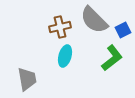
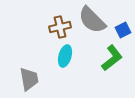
gray semicircle: moved 2 px left
gray trapezoid: moved 2 px right
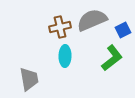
gray semicircle: rotated 112 degrees clockwise
cyan ellipse: rotated 15 degrees counterclockwise
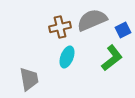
cyan ellipse: moved 2 px right, 1 px down; rotated 20 degrees clockwise
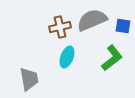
blue square: moved 4 px up; rotated 35 degrees clockwise
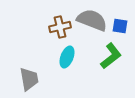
gray semicircle: rotated 44 degrees clockwise
blue square: moved 3 px left
green L-shape: moved 1 px left, 2 px up
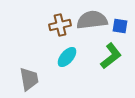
gray semicircle: rotated 28 degrees counterclockwise
brown cross: moved 2 px up
cyan ellipse: rotated 20 degrees clockwise
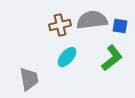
green L-shape: moved 1 px right, 2 px down
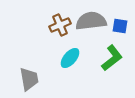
gray semicircle: moved 1 px left, 1 px down
brown cross: rotated 10 degrees counterclockwise
cyan ellipse: moved 3 px right, 1 px down
